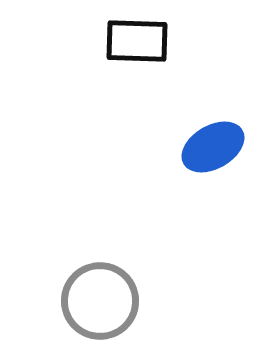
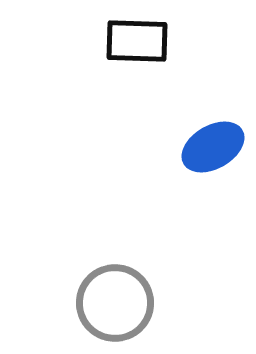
gray circle: moved 15 px right, 2 px down
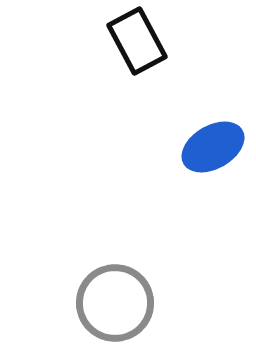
black rectangle: rotated 60 degrees clockwise
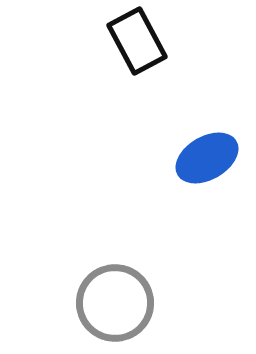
blue ellipse: moved 6 px left, 11 px down
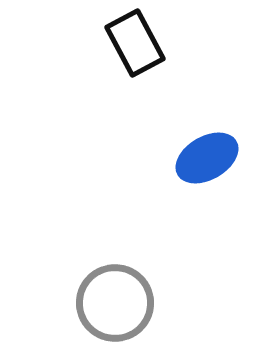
black rectangle: moved 2 px left, 2 px down
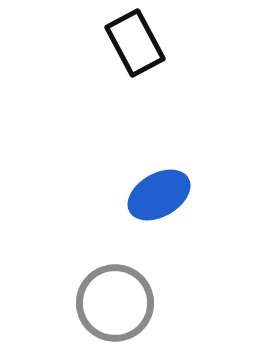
blue ellipse: moved 48 px left, 37 px down
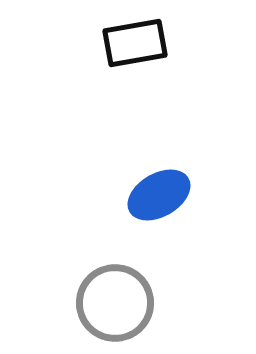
black rectangle: rotated 72 degrees counterclockwise
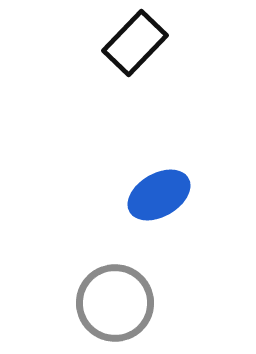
black rectangle: rotated 36 degrees counterclockwise
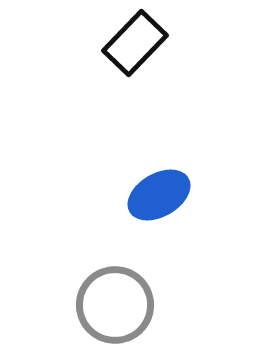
gray circle: moved 2 px down
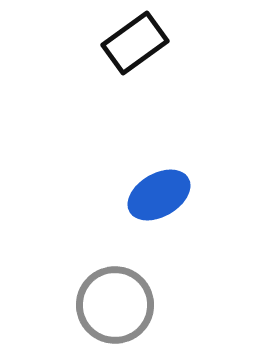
black rectangle: rotated 10 degrees clockwise
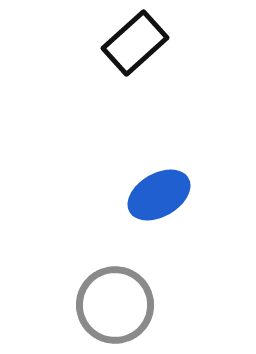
black rectangle: rotated 6 degrees counterclockwise
